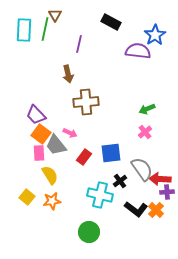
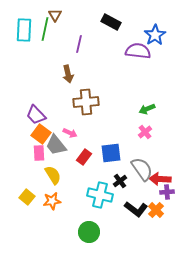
yellow semicircle: moved 3 px right
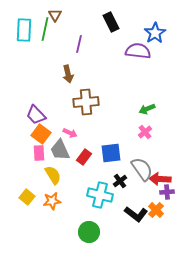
black rectangle: rotated 36 degrees clockwise
blue star: moved 2 px up
gray trapezoid: moved 4 px right, 5 px down; rotated 15 degrees clockwise
black L-shape: moved 5 px down
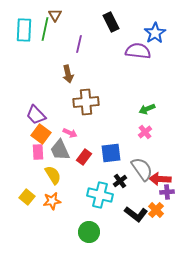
pink rectangle: moved 1 px left, 1 px up
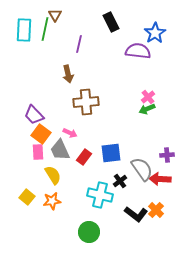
purple trapezoid: moved 2 px left
pink cross: moved 3 px right, 35 px up
purple cross: moved 37 px up
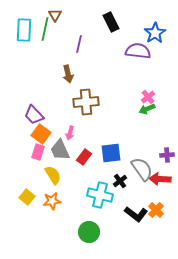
pink arrow: rotated 80 degrees clockwise
pink rectangle: rotated 21 degrees clockwise
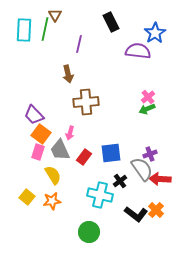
purple cross: moved 17 px left, 1 px up; rotated 16 degrees counterclockwise
